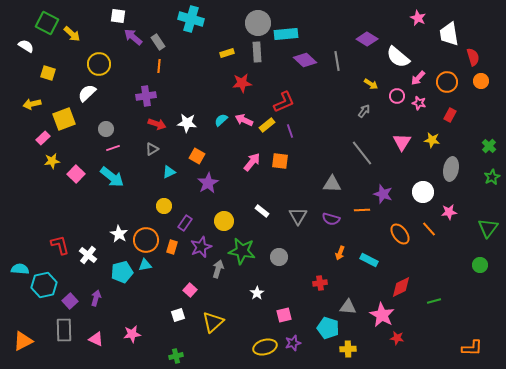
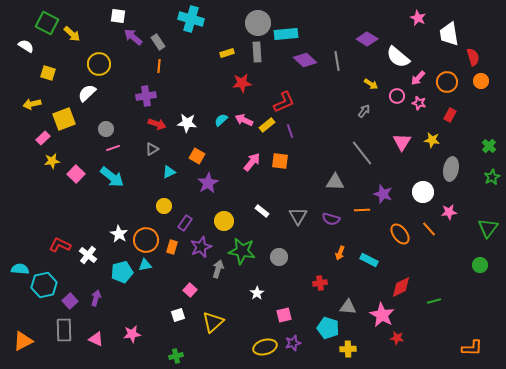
gray triangle at (332, 184): moved 3 px right, 2 px up
red L-shape at (60, 245): rotated 50 degrees counterclockwise
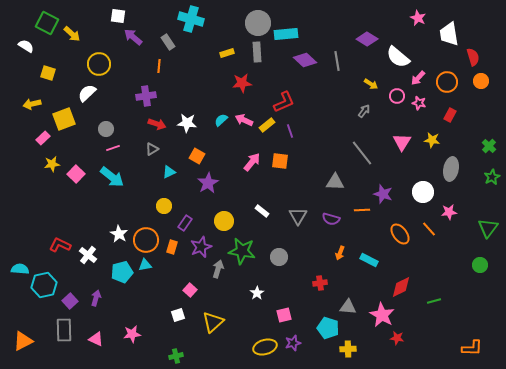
gray rectangle at (158, 42): moved 10 px right
yellow star at (52, 161): moved 3 px down
